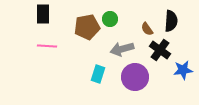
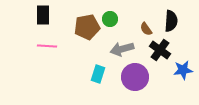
black rectangle: moved 1 px down
brown semicircle: moved 1 px left
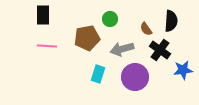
brown pentagon: moved 11 px down
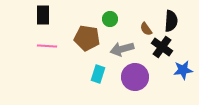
brown pentagon: rotated 20 degrees clockwise
black cross: moved 2 px right, 3 px up
